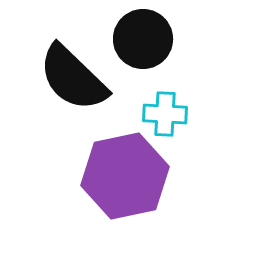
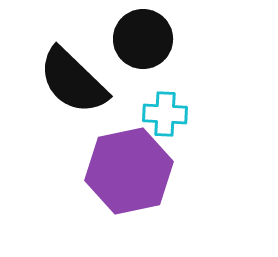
black semicircle: moved 3 px down
purple hexagon: moved 4 px right, 5 px up
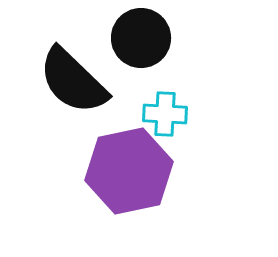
black circle: moved 2 px left, 1 px up
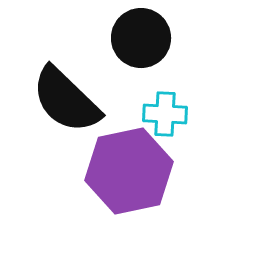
black semicircle: moved 7 px left, 19 px down
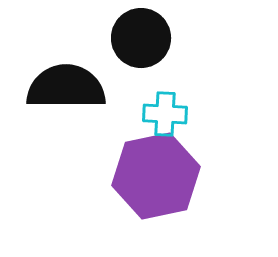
black semicircle: moved 13 px up; rotated 136 degrees clockwise
purple hexagon: moved 27 px right, 5 px down
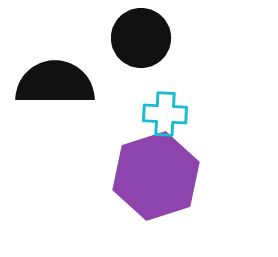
black semicircle: moved 11 px left, 4 px up
purple hexagon: rotated 6 degrees counterclockwise
